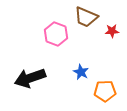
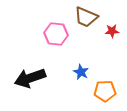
pink hexagon: rotated 15 degrees counterclockwise
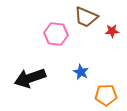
orange pentagon: moved 1 px right, 4 px down
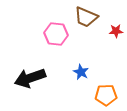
red star: moved 4 px right
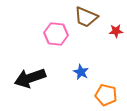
orange pentagon: rotated 15 degrees clockwise
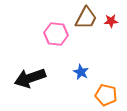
brown trapezoid: moved 1 px down; rotated 85 degrees counterclockwise
red star: moved 5 px left, 10 px up
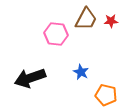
brown trapezoid: moved 1 px down
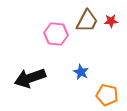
brown trapezoid: moved 1 px right, 2 px down
orange pentagon: moved 1 px right
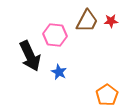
pink hexagon: moved 1 px left, 1 px down
blue star: moved 22 px left
black arrow: moved 22 px up; rotated 96 degrees counterclockwise
orange pentagon: rotated 25 degrees clockwise
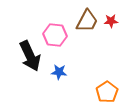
blue star: rotated 21 degrees counterclockwise
orange pentagon: moved 3 px up
